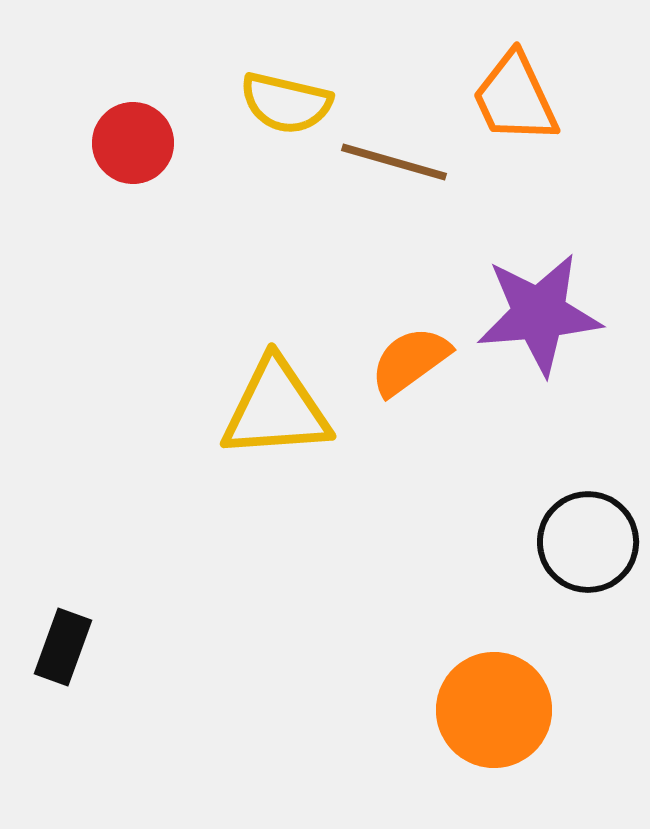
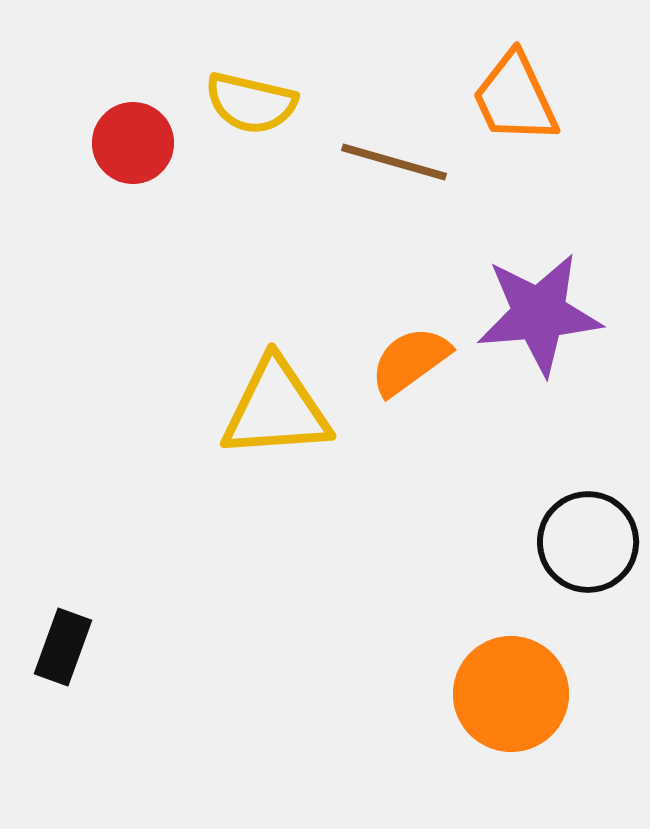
yellow semicircle: moved 35 px left
orange circle: moved 17 px right, 16 px up
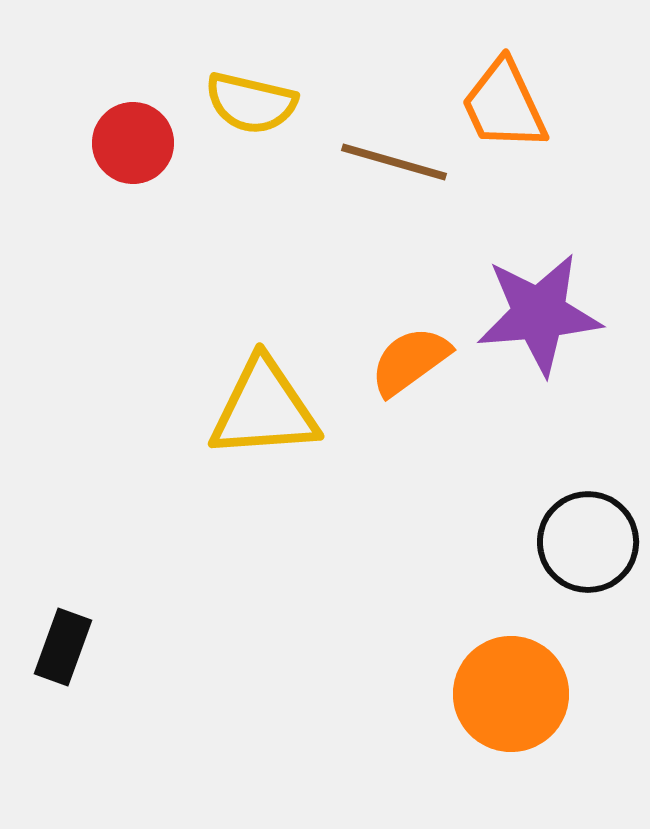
orange trapezoid: moved 11 px left, 7 px down
yellow triangle: moved 12 px left
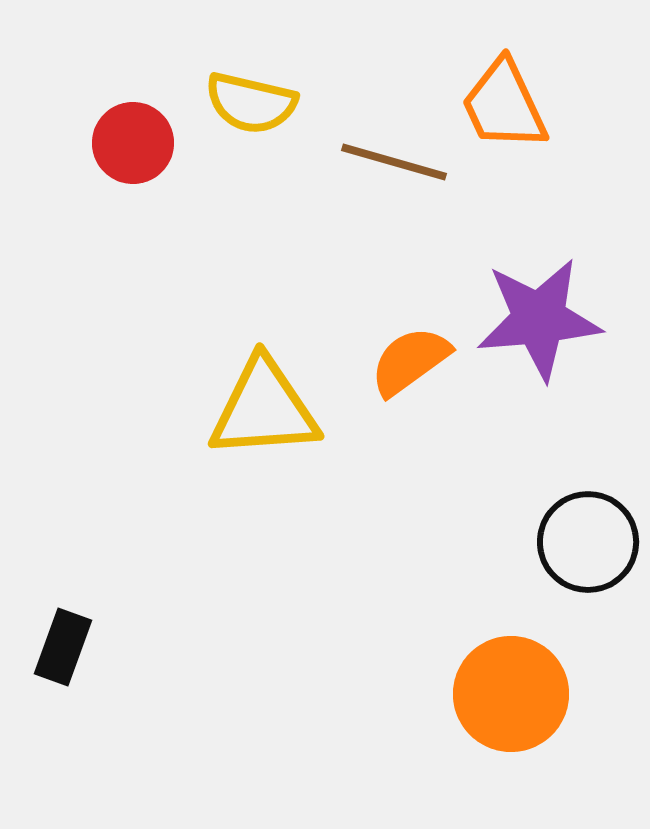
purple star: moved 5 px down
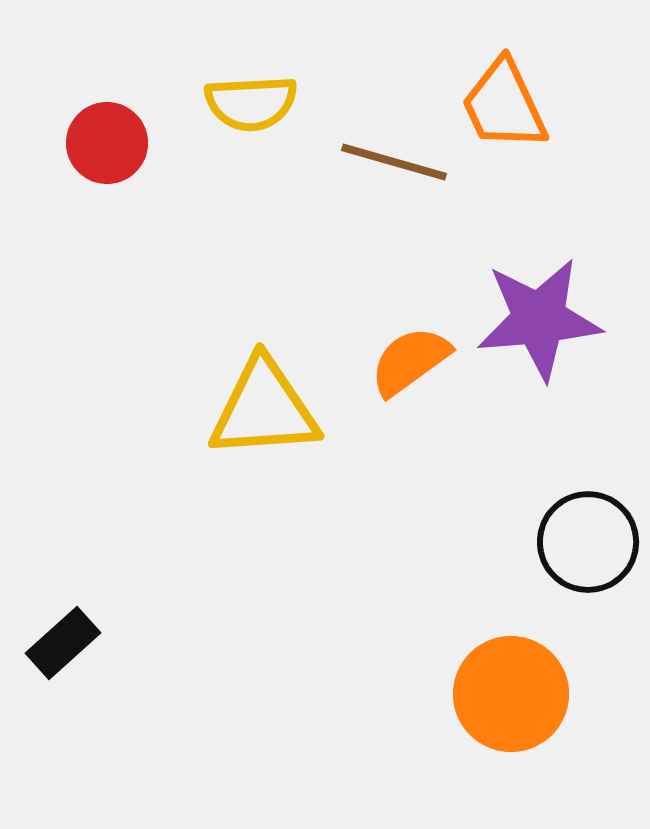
yellow semicircle: rotated 16 degrees counterclockwise
red circle: moved 26 px left
black rectangle: moved 4 px up; rotated 28 degrees clockwise
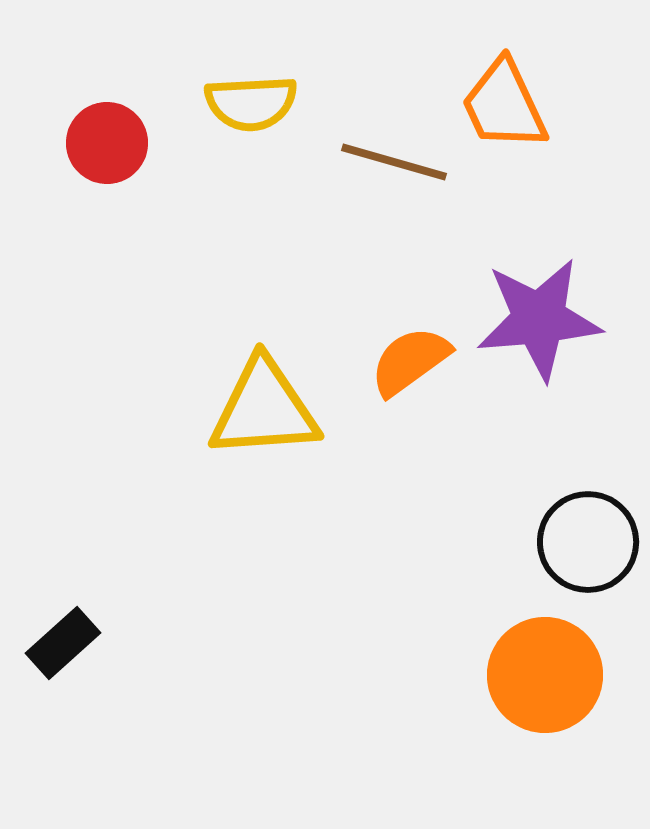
orange circle: moved 34 px right, 19 px up
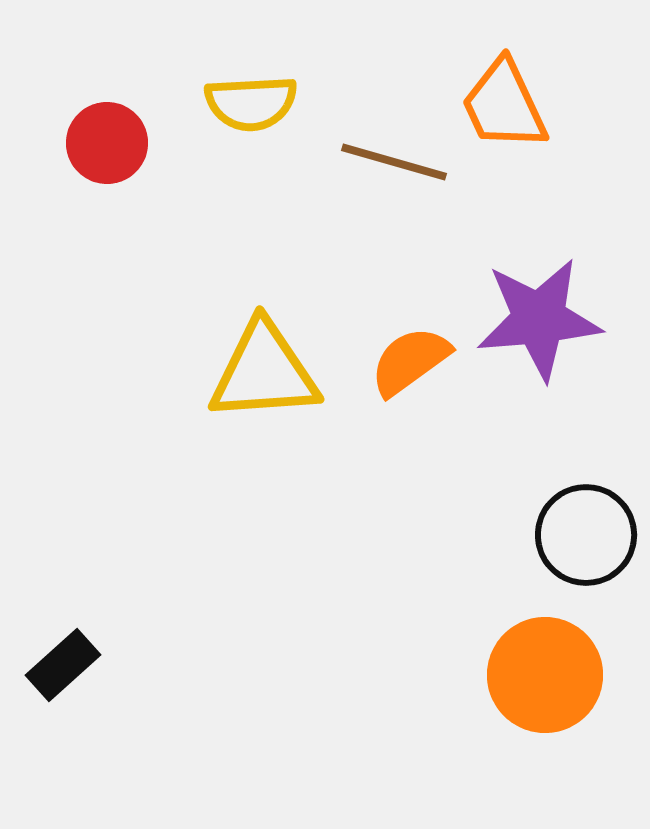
yellow triangle: moved 37 px up
black circle: moved 2 px left, 7 px up
black rectangle: moved 22 px down
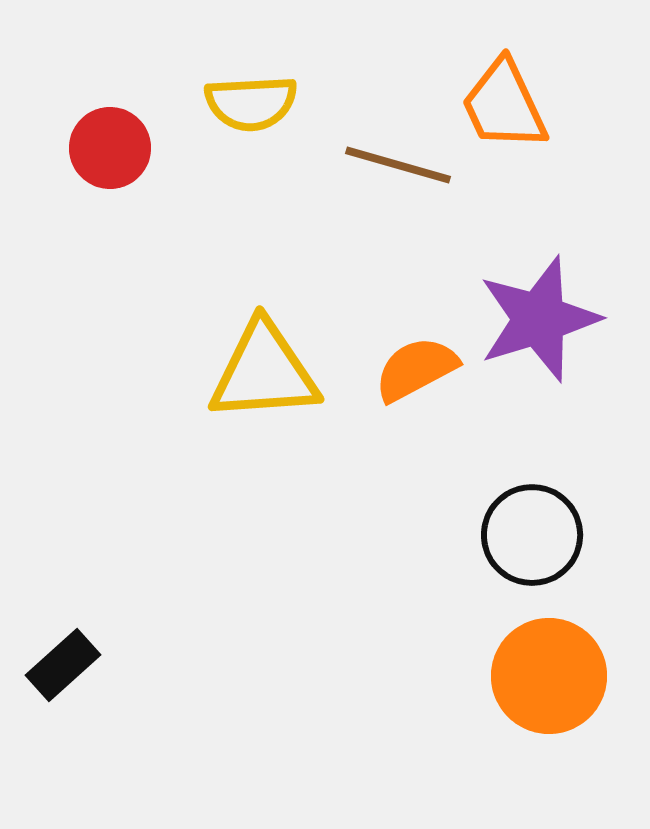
red circle: moved 3 px right, 5 px down
brown line: moved 4 px right, 3 px down
purple star: rotated 12 degrees counterclockwise
orange semicircle: moved 6 px right, 8 px down; rotated 8 degrees clockwise
black circle: moved 54 px left
orange circle: moved 4 px right, 1 px down
